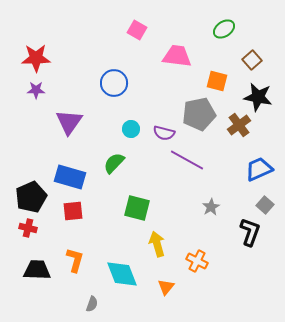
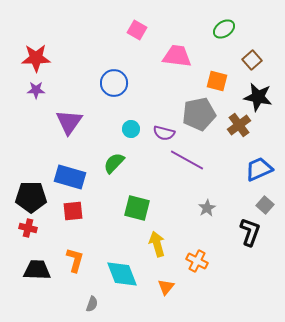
black pentagon: rotated 24 degrees clockwise
gray star: moved 4 px left, 1 px down
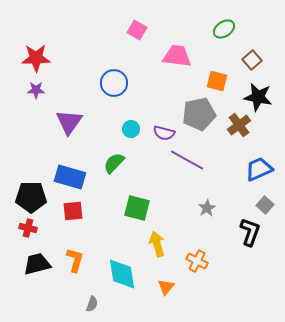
black trapezoid: moved 6 px up; rotated 16 degrees counterclockwise
cyan diamond: rotated 12 degrees clockwise
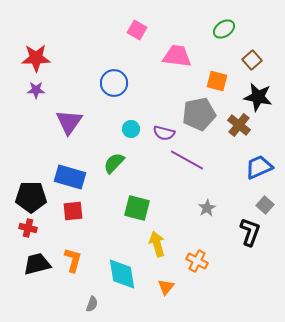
brown cross: rotated 15 degrees counterclockwise
blue trapezoid: moved 2 px up
orange L-shape: moved 2 px left
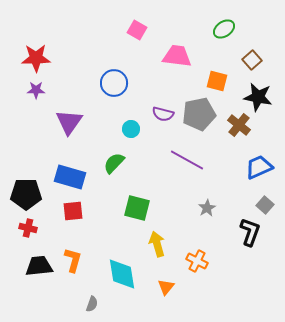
purple semicircle: moved 1 px left, 19 px up
black pentagon: moved 5 px left, 3 px up
black trapezoid: moved 2 px right, 2 px down; rotated 8 degrees clockwise
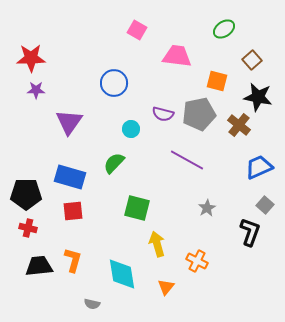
red star: moved 5 px left
gray semicircle: rotated 84 degrees clockwise
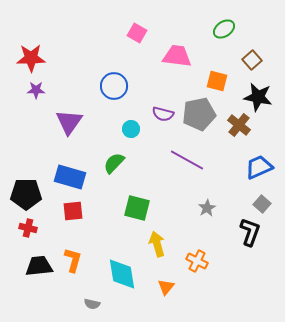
pink square: moved 3 px down
blue circle: moved 3 px down
gray square: moved 3 px left, 1 px up
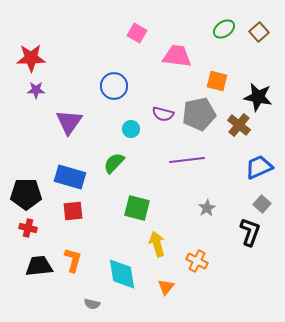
brown square: moved 7 px right, 28 px up
purple line: rotated 36 degrees counterclockwise
